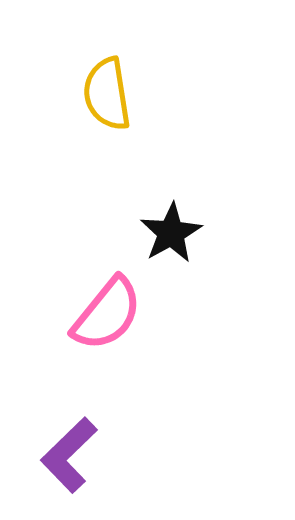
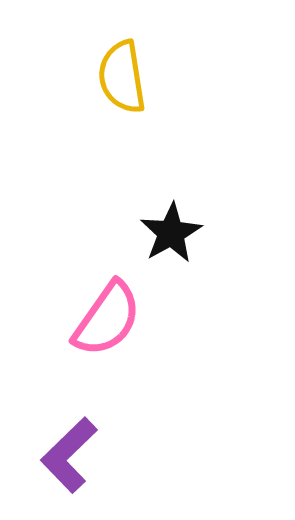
yellow semicircle: moved 15 px right, 17 px up
pink semicircle: moved 5 px down; rotated 4 degrees counterclockwise
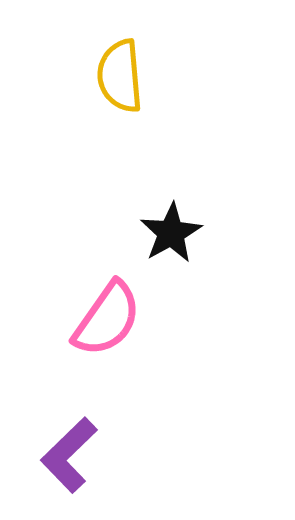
yellow semicircle: moved 2 px left, 1 px up; rotated 4 degrees clockwise
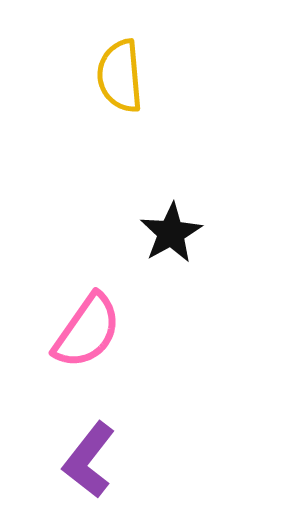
pink semicircle: moved 20 px left, 12 px down
purple L-shape: moved 20 px right, 5 px down; rotated 8 degrees counterclockwise
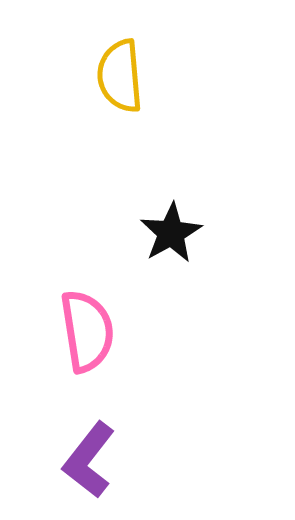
pink semicircle: rotated 44 degrees counterclockwise
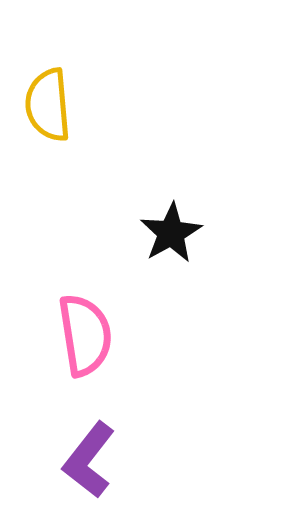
yellow semicircle: moved 72 px left, 29 px down
pink semicircle: moved 2 px left, 4 px down
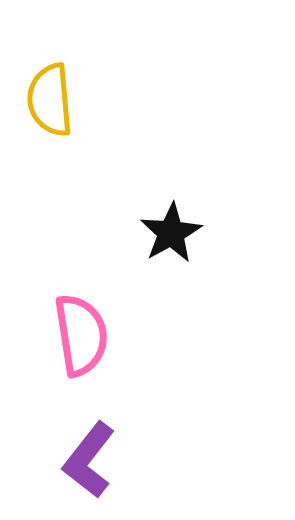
yellow semicircle: moved 2 px right, 5 px up
pink semicircle: moved 4 px left
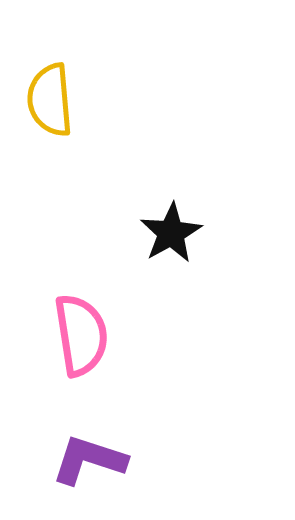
purple L-shape: rotated 70 degrees clockwise
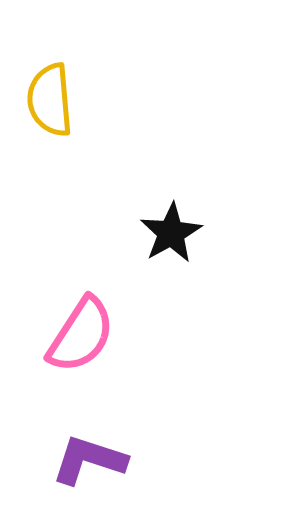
pink semicircle: rotated 42 degrees clockwise
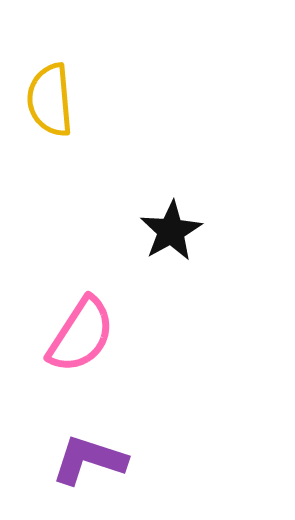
black star: moved 2 px up
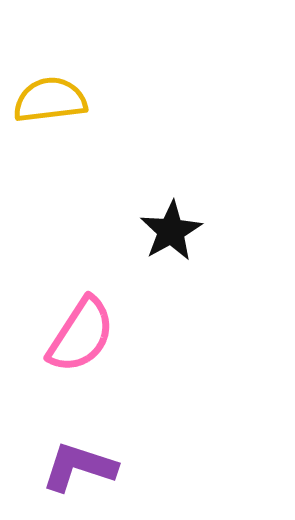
yellow semicircle: rotated 88 degrees clockwise
purple L-shape: moved 10 px left, 7 px down
